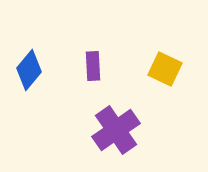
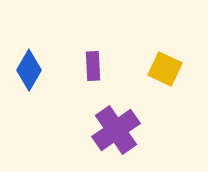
blue diamond: rotated 9 degrees counterclockwise
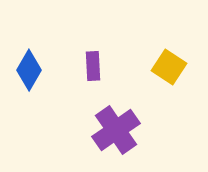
yellow square: moved 4 px right, 2 px up; rotated 8 degrees clockwise
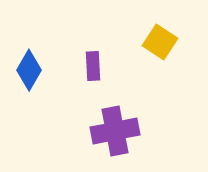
yellow square: moved 9 px left, 25 px up
purple cross: moved 1 px left, 1 px down; rotated 24 degrees clockwise
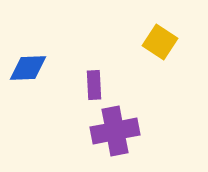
purple rectangle: moved 1 px right, 19 px down
blue diamond: moved 1 px left, 2 px up; rotated 57 degrees clockwise
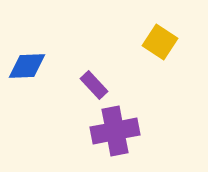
blue diamond: moved 1 px left, 2 px up
purple rectangle: rotated 40 degrees counterclockwise
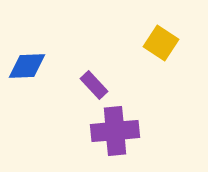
yellow square: moved 1 px right, 1 px down
purple cross: rotated 6 degrees clockwise
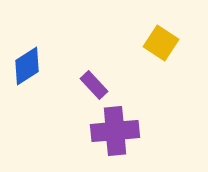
blue diamond: rotated 30 degrees counterclockwise
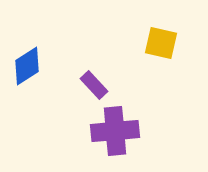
yellow square: rotated 20 degrees counterclockwise
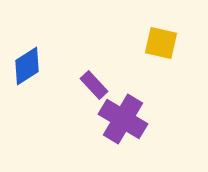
purple cross: moved 8 px right, 12 px up; rotated 36 degrees clockwise
